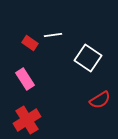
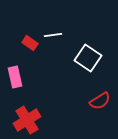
pink rectangle: moved 10 px left, 2 px up; rotated 20 degrees clockwise
red semicircle: moved 1 px down
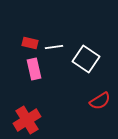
white line: moved 1 px right, 12 px down
red rectangle: rotated 21 degrees counterclockwise
white square: moved 2 px left, 1 px down
pink rectangle: moved 19 px right, 8 px up
